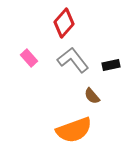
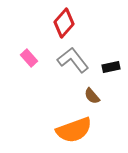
black rectangle: moved 2 px down
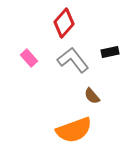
black rectangle: moved 1 px left, 15 px up
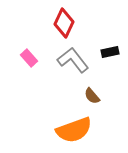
red diamond: rotated 16 degrees counterclockwise
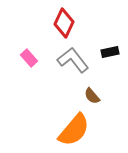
orange semicircle: rotated 30 degrees counterclockwise
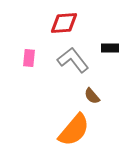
red diamond: rotated 60 degrees clockwise
black rectangle: moved 4 px up; rotated 12 degrees clockwise
pink rectangle: rotated 48 degrees clockwise
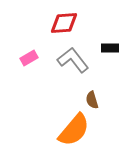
pink rectangle: rotated 54 degrees clockwise
brown semicircle: moved 4 px down; rotated 24 degrees clockwise
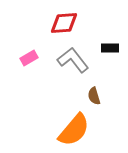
brown semicircle: moved 2 px right, 4 px up
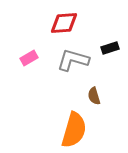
black rectangle: rotated 18 degrees counterclockwise
gray L-shape: rotated 36 degrees counterclockwise
orange semicircle: rotated 24 degrees counterclockwise
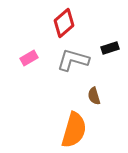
red diamond: rotated 36 degrees counterclockwise
